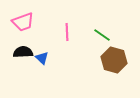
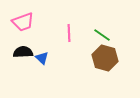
pink line: moved 2 px right, 1 px down
brown hexagon: moved 9 px left, 2 px up
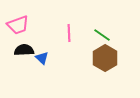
pink trapezoid: moved 5 px left, 3 px down
black semicircle: moved 1 px right, 2 px up
brown hexagon: rotated 15 degrees clockwise
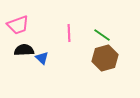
brown hexagon: rotated 15 degrees clockwise
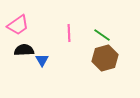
pink trapezoid: rotated 15 degrees counterclockwise
blue triangle: moved 2 px down; rotated 16 degrees clockwise
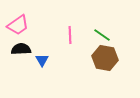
pink line: moved 1 px right, 2 px down
black semicircle: moved 3 px left, 1 px up
brown hexagon: rotated 25 degrees clockwise
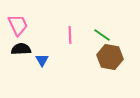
pink trapezoid: rotated 80 degrees counterclockwise
brown hexagon: moved 5 px right, 1 px up
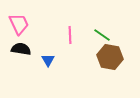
pink trapezoid: moved 1 px right, 1 px up
black semicircle: rotated 12 degrees clockwise
blue triangle: moved 6 px right
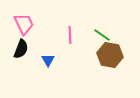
pink trapezoid: moved 5 px right
black semicircle: rotated 102 degrees clockwise
brown hexagon: moved 2 px up
